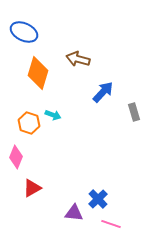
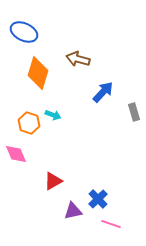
pink diamond: moved 3 px up; rotated 45 degrees counterclockwise
red triangle: moved 21 px right, 7 px up
purple triangle: moved 1 px left, 2 px up; rotated 18 degrees counterclockwise
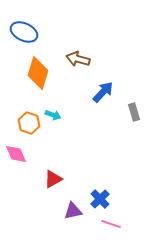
red triangle: moved 2 px up
blue cross: moved 2 px right
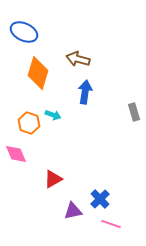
blue arrow: moved 18 px left; rotated 35 degrees counterclockwise
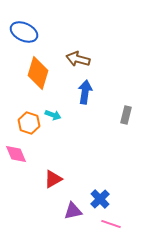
gray rectangle: moved 8 px left, 3 px down; rotated 30 degrees clockwise
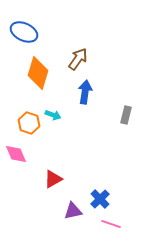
brown arrow: rotated 110 degrees clockwise
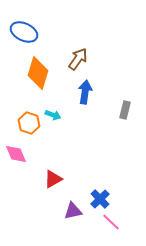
gray rectangle: moved 1 px left, 5 px up
pink line: moved 2 px up; rotated 24 degrees clockwise
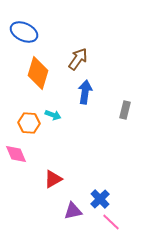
orange hexagon: rotated 15 degrees counterclockwise
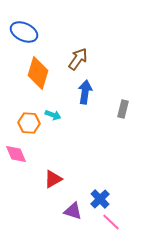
gray rectangle: moved 2 px left, 1 px up
purple triangle: rotated 30 degrees clockwise
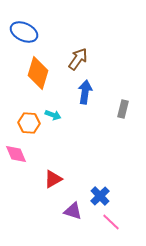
blue cross: moved 3 px up
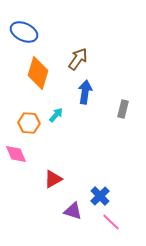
cyan arrow: moved 3 px right; rotated 70 degrees counterclockwise
